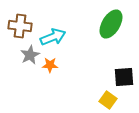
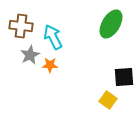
brown cross: moved 1 px right
cyan arrow: rotated 95 degrees counterclockwise
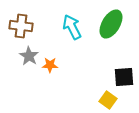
cyan arrow: moved 19 px right, 10 px up
gray star: moved 1 px left, 1 px down; rotated 12 degrees counterclockwise
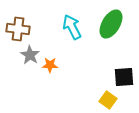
brown cross: moved 3 px left, 3 px down
gray star: moved 1 px right, 1 px up
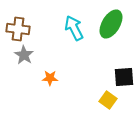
cyan arrow: moved 2 px right, 1 px down
gray star: moved 6 px left
orange star: moved 13 px down
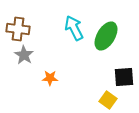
green ellipse: moved 5 px left, 12 px down
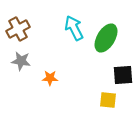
brown cross: rotated 35 degrees counterclockwise
green ellipse: moved 2 px down
gray star: moved 3 px left, 6 px down; rotated 24 degrees counterclockwise
black square: moved 1 px left, 2 px up
yellow square: rotated 30 degrees counterclockwise
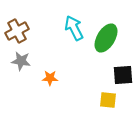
brown cross: moved 1 px left, 2 px down
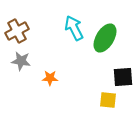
green ellipse: moved 1 px left
black square: moved 2 px down
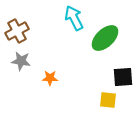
cyan arrow: moved 10 px up
green ellipse: rotated 16 degrees clockwise
